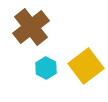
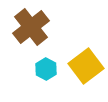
cyan hexagon: moved 1 px down
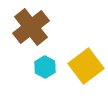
cyan hexagon: moved 1 px left, 2 px up
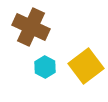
brown cross: rotated 27 degrees counterclockwise
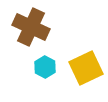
yellow square: moved 2 px down; rotated 12 degrees clockwise
